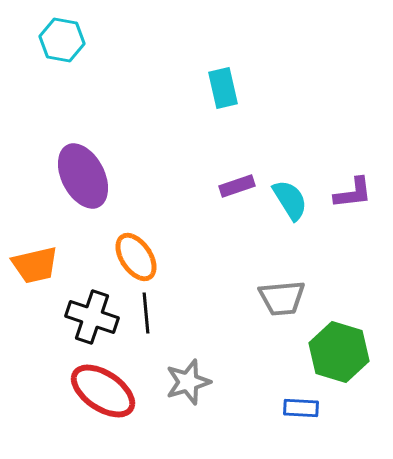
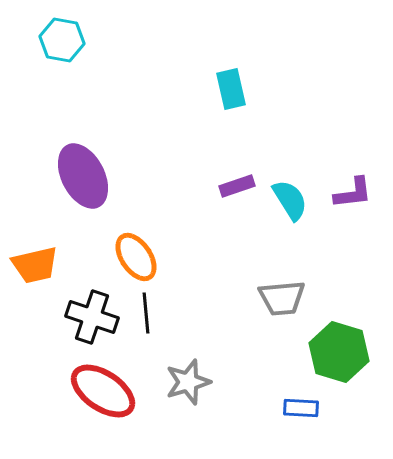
cyan rectangle: moved 8 px right, 1 px down
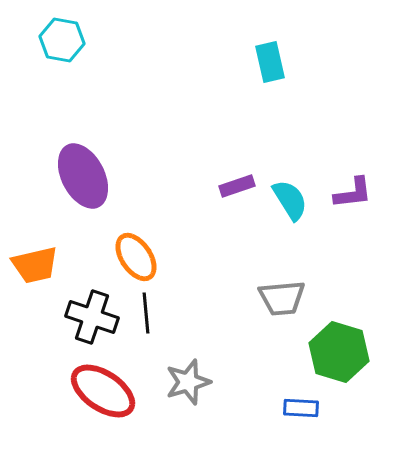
cyan rectangle: moved 39 px right, 27 px up
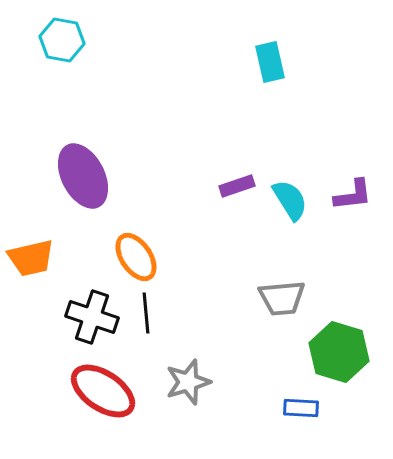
purple L-shape: moved 2 px down
orange trapezoid: moved 4 px left, 7 px up
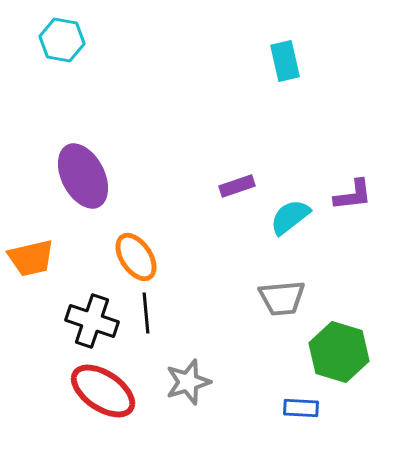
cyan rectangle: moved 15 px right, 1 px up
cyan semicircle: moved 17 px down; rotated 96 degrees counterclockwise
black cross: moved 4 px down
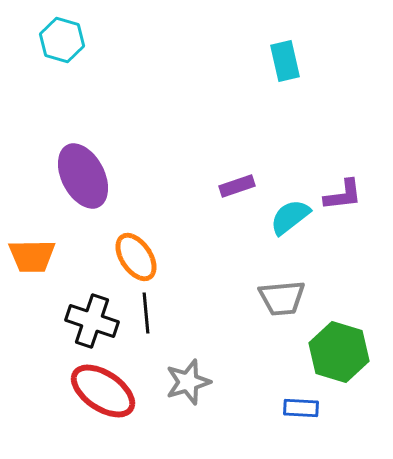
cyan hexagon: rotated 6 degrees clockwise
purple L-shape: moved 10 px left
orange trapezoid: moved 1 px right, 2 px up; rotated 12 degrees clockwise
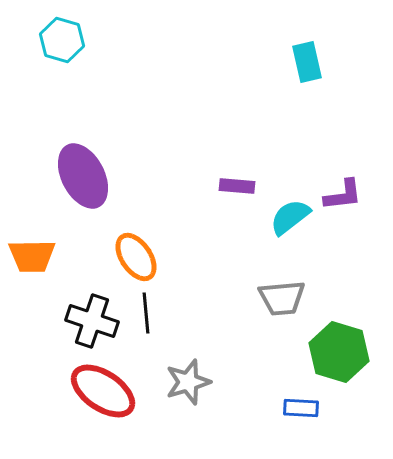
cyan rectangle: moved 22 px right, 1 px down
purple rectangle: rotated 24 degrees clockwise
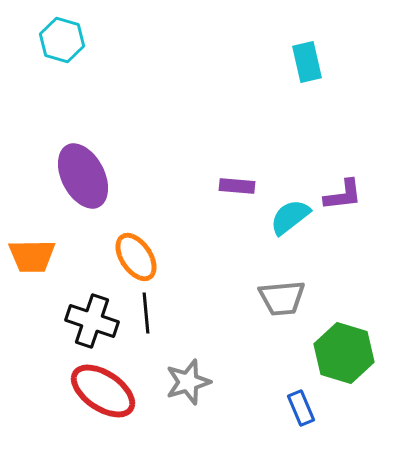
green hexagon: moved 5 px right, 1 px down
blue rectangle: rotated 64 degrees clockwise
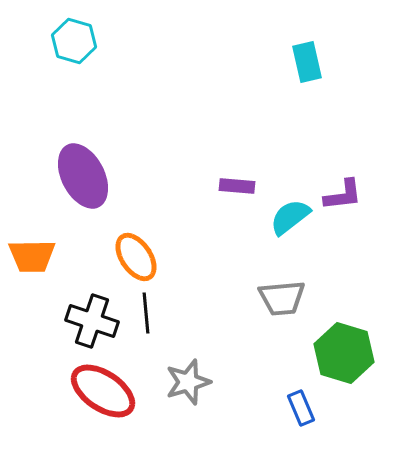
cyan hexagon: moved 12 px right, 1 px down
